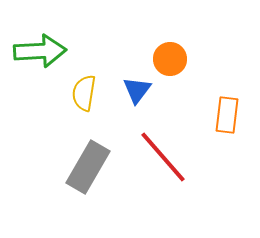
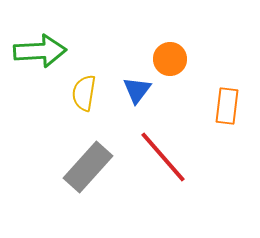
orange rectangle: moved 9 px up
gray rectangle: rotated 12 degrees clockwise
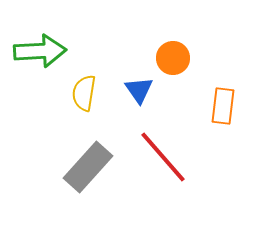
orange circle: moved 3 px right, 1 px up
blue triangle: moved 2 px right; rotated 12 degrees counterclockwise
orange rectangle: moved 4 px left
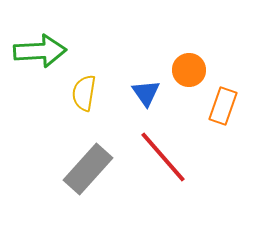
orange circle: moved 16 px right, 12 px down
blue triangle: moved 7 px right, 3 px down
orange rectangle: rotated 12 degrees clockwise
gray rectangle: moved 2 px down
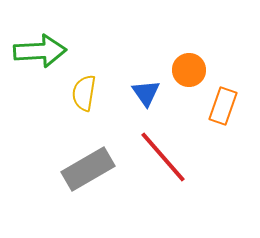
gray rectangle: rotated 18 degrees clockwise
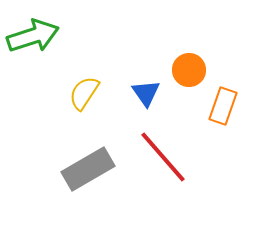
green arrow: moved 7 px left, 15 px up; rotated 15 degrees counterclockwise
yellow semicircle: rotated 24 degrees clockwise
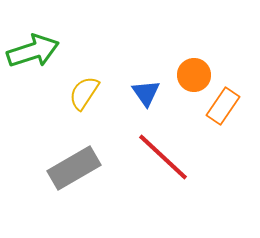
green arrow: moved 15 px down
orange circle: moved 5 px right, 5 px down
orange rectangle: rotated 15 degrees clockwise
red line: rotated 6 degrees counterclockwise
gray rectangle: moved 14 px left, 1 px up
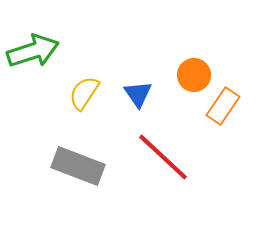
blue triangle: moved 8 px left, 1 px down
gray rectangle: moved 4 px right, 2 px up; rotated 51 degrees clockwise
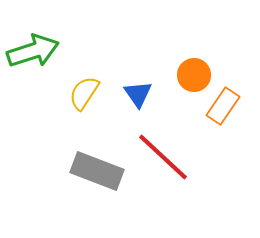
gray rectangle: moved 19 px right, 5 px down
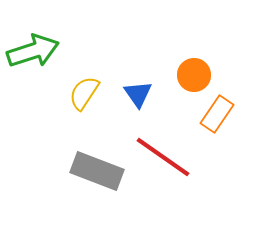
orange rectangle: moved 6 px left, 8 px down
red line: rotated 8 degrees counterclockwise
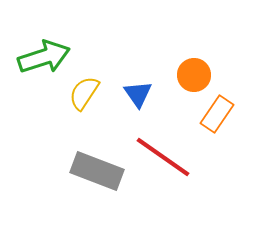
green arrow: moved 11 px right, 6 px down
